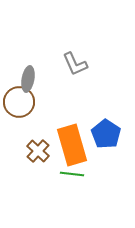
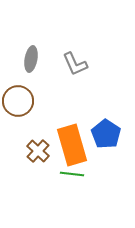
gray ellipse: moved 3 px right, 20 px up
brown circle: moved 1 px left, 1 px up
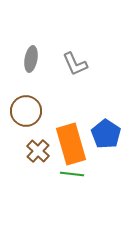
brown circle: moved 8 px right, 10 px down
orange rectangle: moved 1 px left, 1 px up
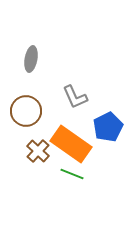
gray L-shape: moved 33 px down
blue pentagon: moved 2 px right, 7 px up; rotated 12 degrees clockwise
orange rectangle: rotated 39 degrees counterclockwise
green line: rotated 15 degrees clockwise
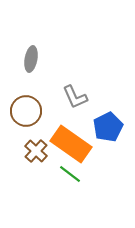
brown cross: moved 2 px left
green line: moved 2 px left; rotated 15 degrees clockwise
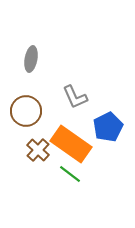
brown cross: moved 2 px right, 1 px up
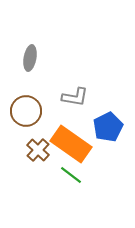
gray ellipse: moved 1 px left, 1 px up
gray L-shape: rotated 56 degrees counterclockwise
green line: moved 1 px right, 1 px down
